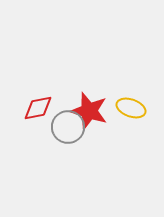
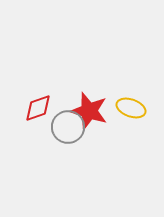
red diamond: rotated 8 degrees counterclockwise
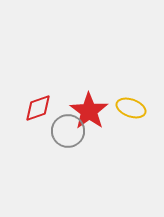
red star: rotated 18 degrees clockwise
gray circle: moved 4 px down
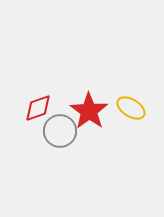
yellow ellipse: rotated 12 degrees clockwise
gray circle: moved 8 px left
